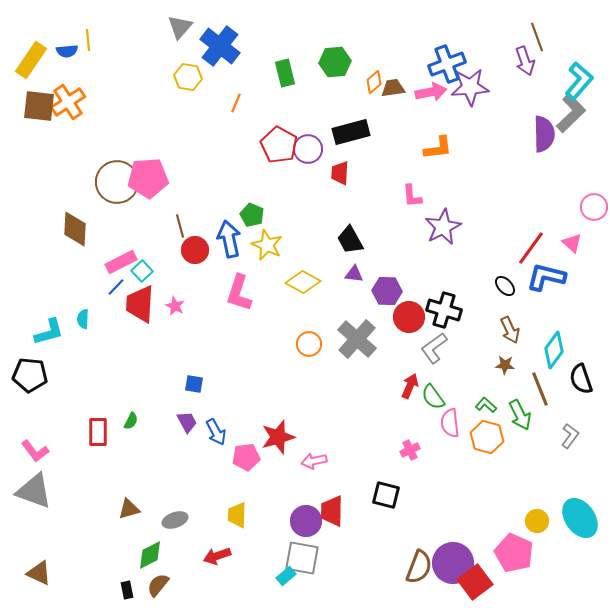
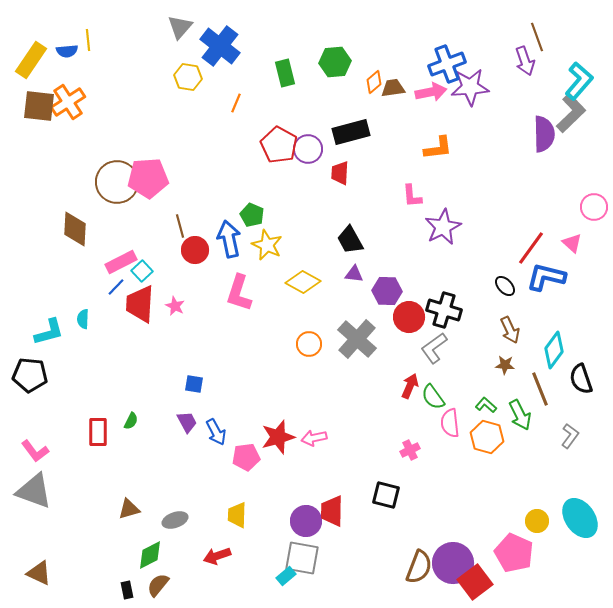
pink arrow at (314, 461): moved 23 px up
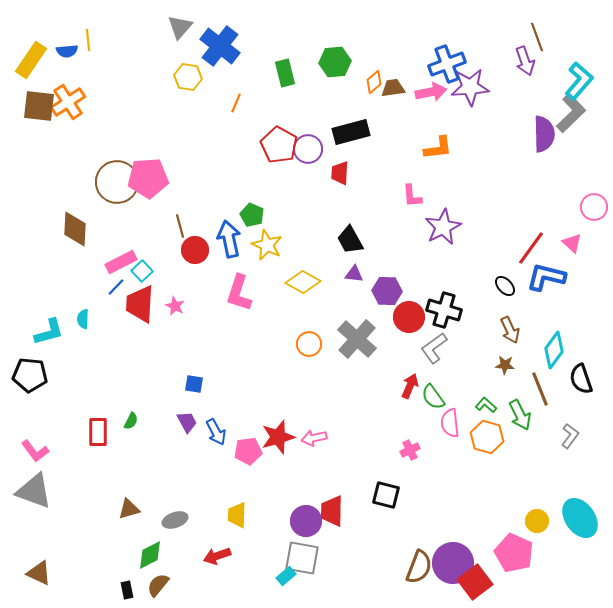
pink pentagon at (246, 457): moved 2 px right, 6 px up
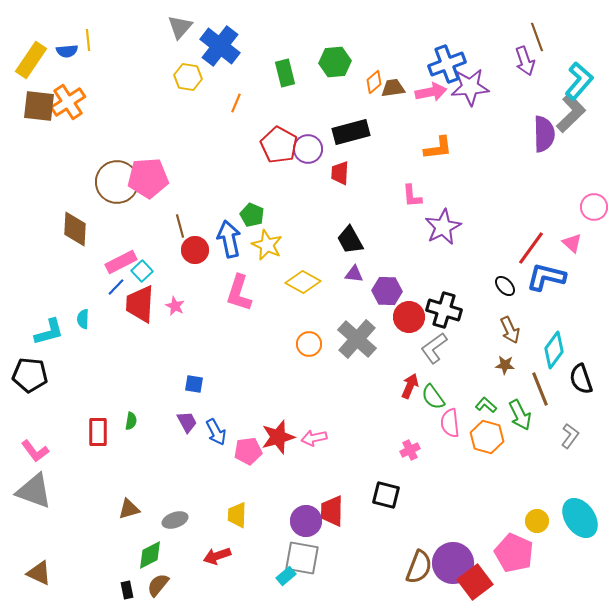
green semicircle at (131, 421): rotated 18 degrees counterclockwise
